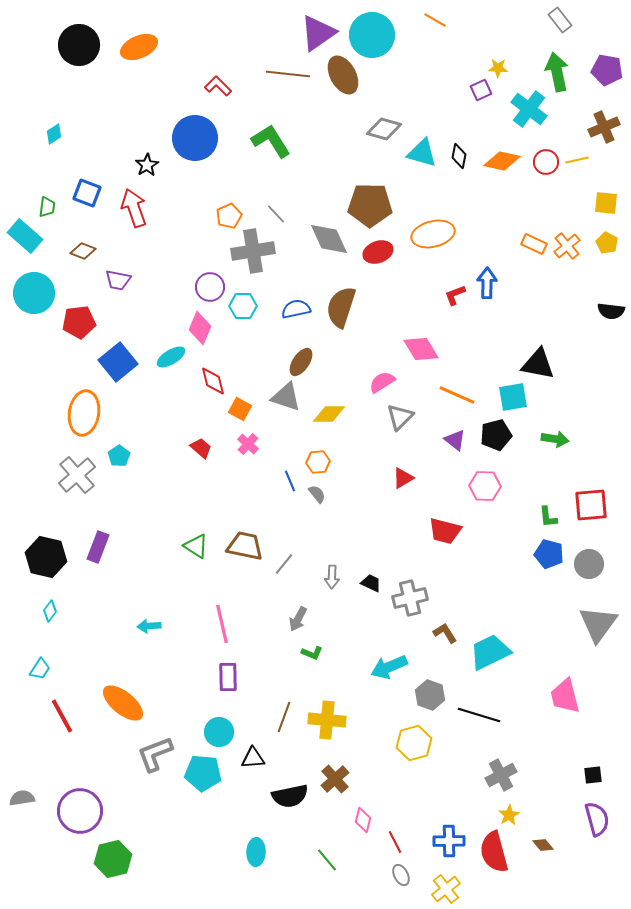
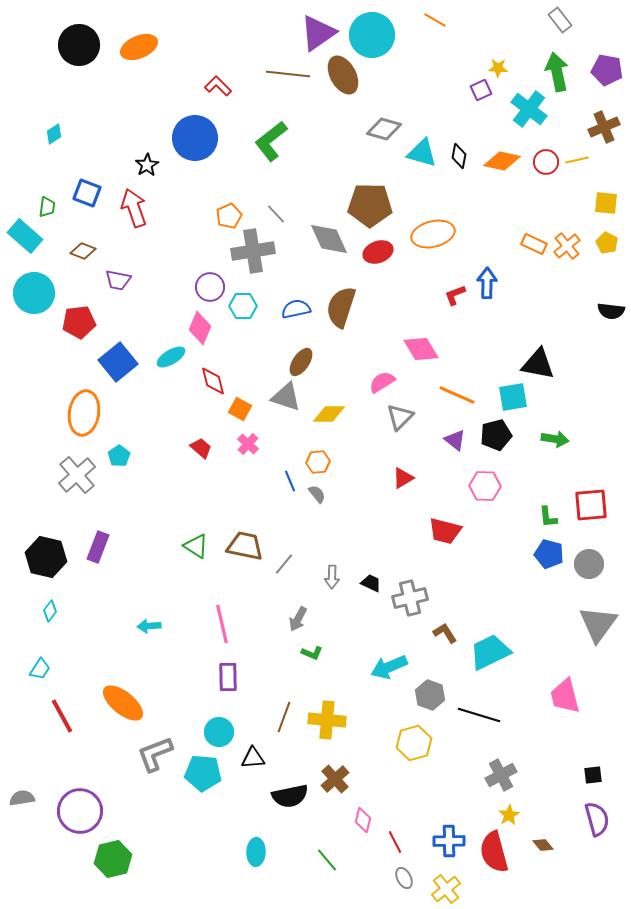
green L-shape at (271, 141): rotated 96 degrees counterclockwise
gray ellipse at (401, 875): moved 3 px right, 3 px down
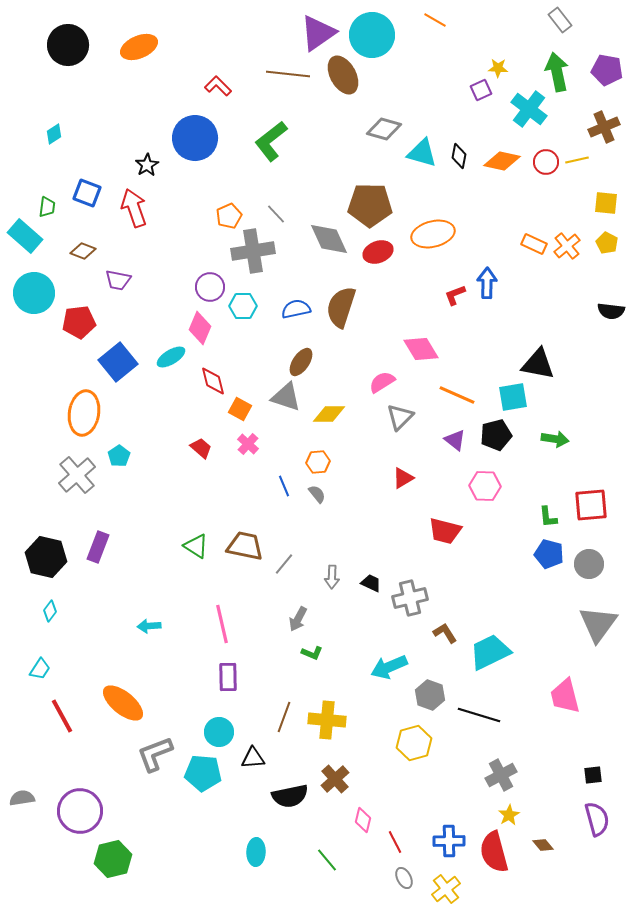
black circle at (79, 45): moved 11 px left
blue line at (290, 481): moved 6 px left, 5 px down
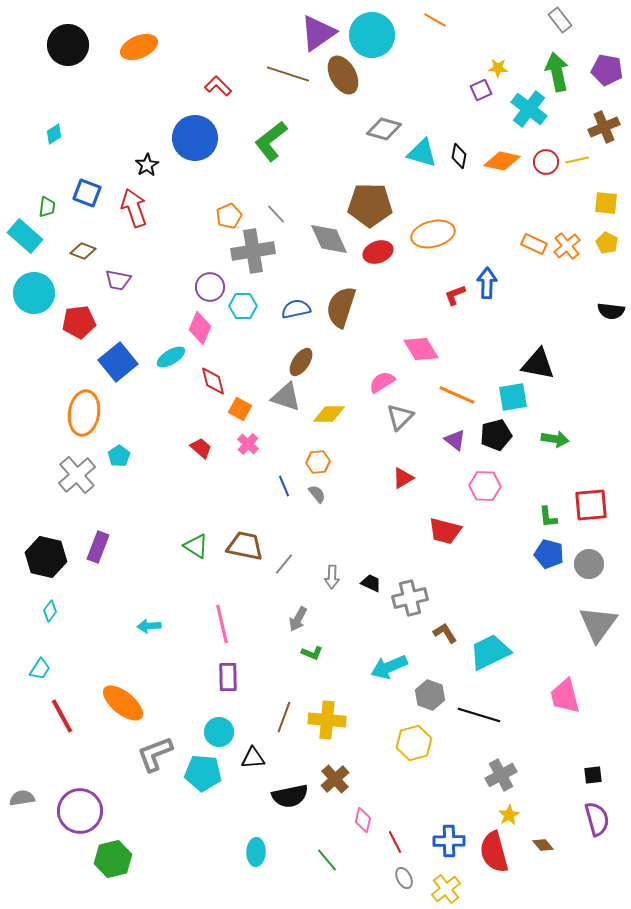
brown line at (288, 74): rotated 12 degrees clockwise
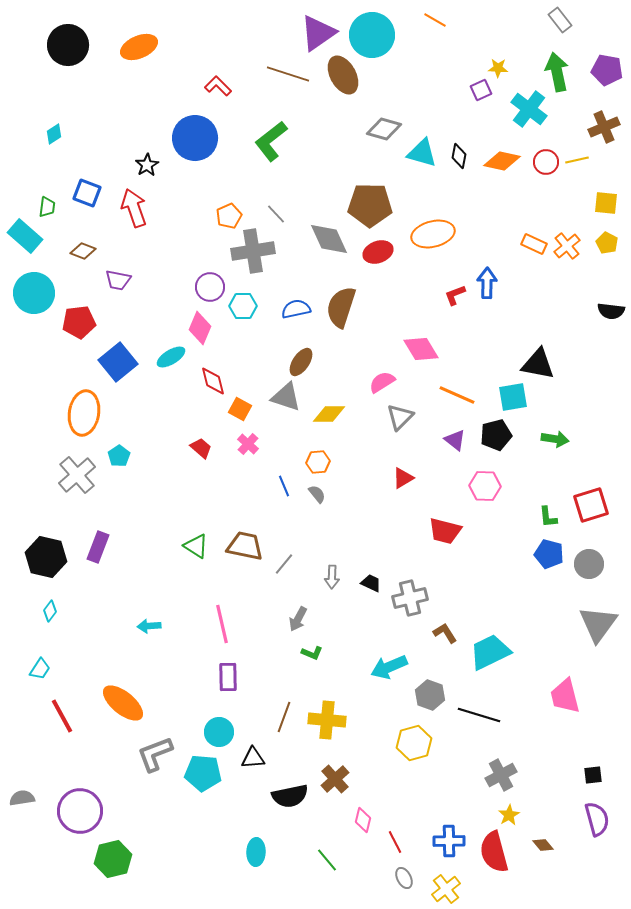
red square at (591, 505): rotated 12 degrees counterclockwise
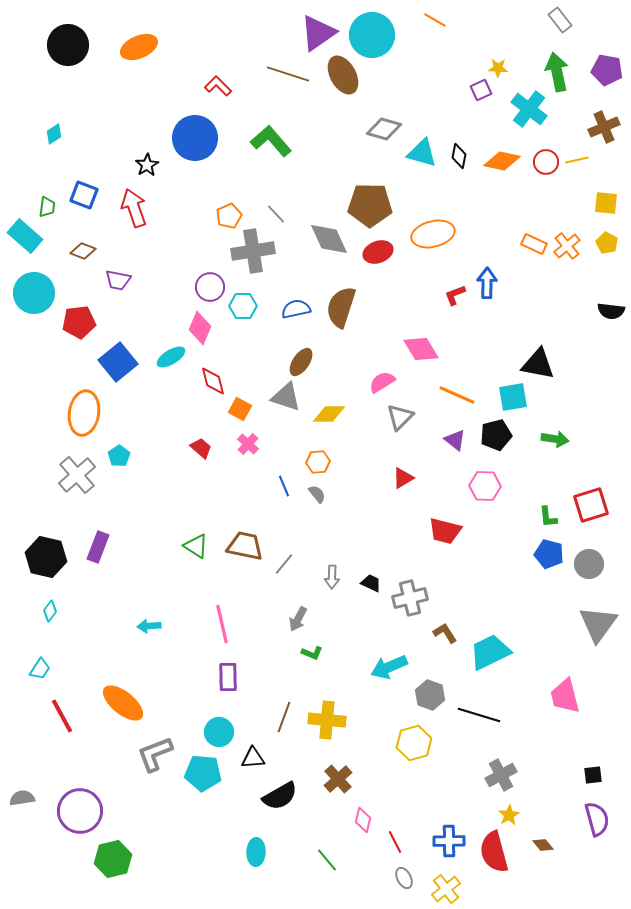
green L-shape at (271, 141): rotated 87 degrees clockwise
blue square at (87, 193): moved 3 px left, 2 px down
brown cross at (335, 779): moved 3 px right
black semicircle at (290, 796): moved 10 px left; rotated 18 degrees counterclockwise
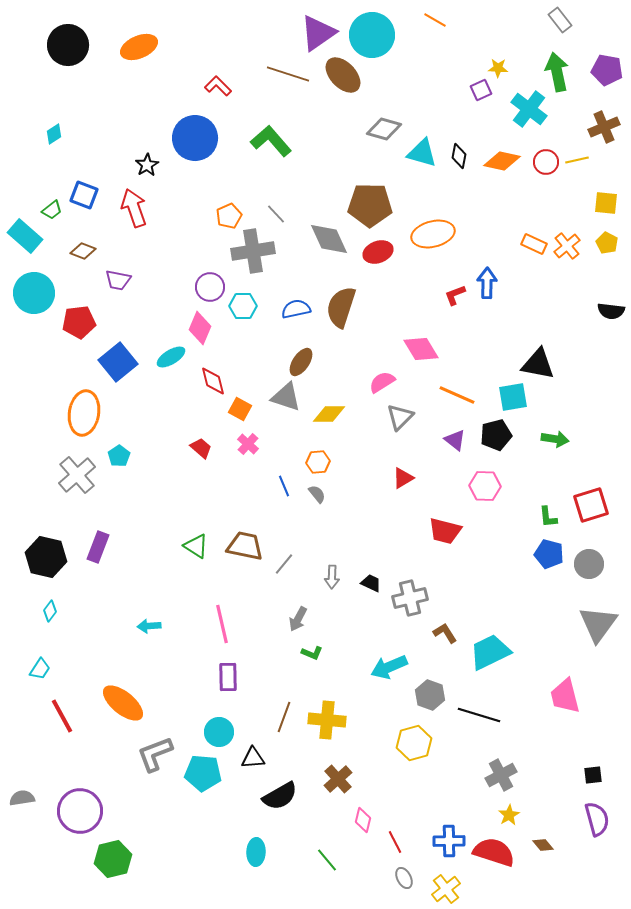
brown ellipse at (343, 75): rotated 15 degrees counterclockwise
green trapezoid at (47, 207): moved 5 px right, 3 px down; rotated 45 degrees clockwise
red semicircle at (494, 852): rotated 123 degrees clockwise
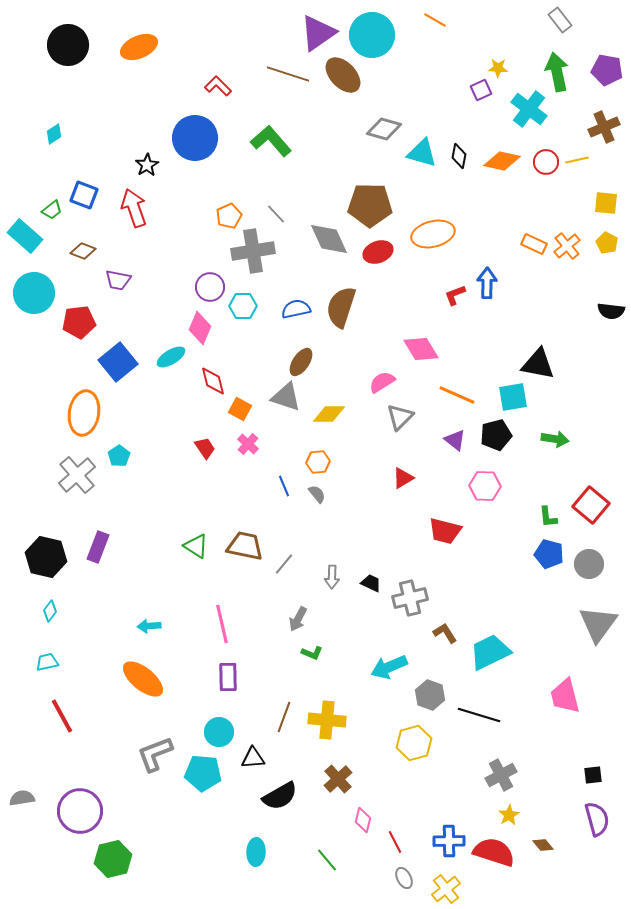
red trapezoid at (201, 448): moved 4 px right; rotated 15 degrees clockwise
red square at (591, 505): rotated 33 degrees counterclockwise
cyan trapezoid at (40, 669): moved 7 px right, 7 px up; rotated 135 degrees counterclockwise
orange ellipse at (123, 703): moved 20 px right, 24 px up
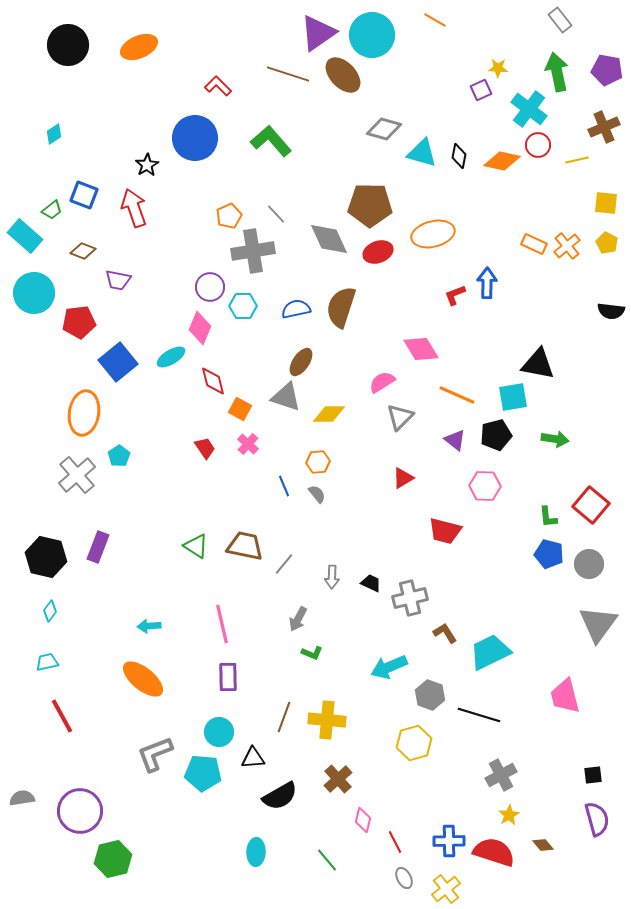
red circle at (546, 162): moved 8 px left, 17 px up
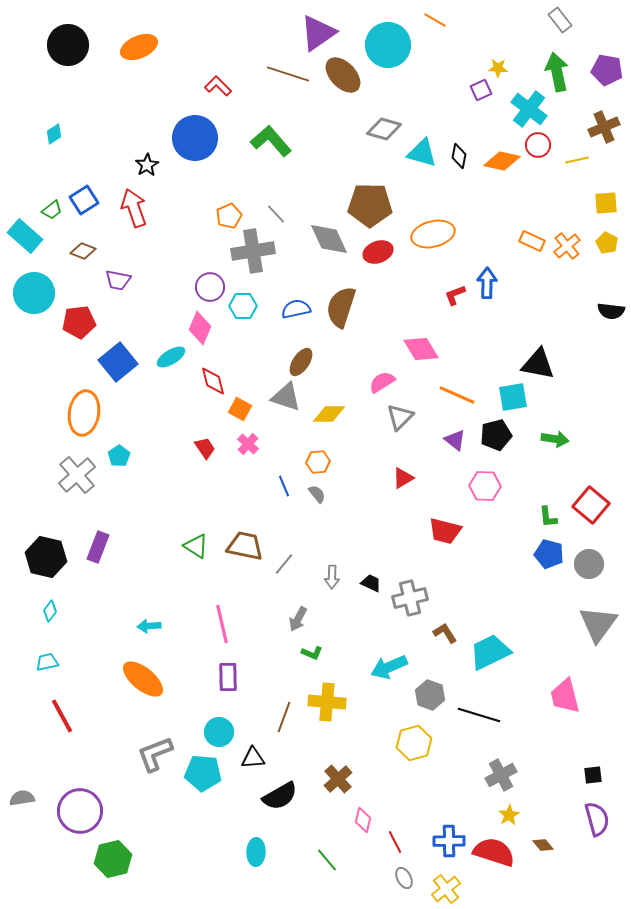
cyan circle at (372, 35): moved 16 px right, 10 px down
blue square at (84, 195): moved 5 px down; rotated 36 degrees clockwise
yellow square at (606, 203): rotated 10 degrees counterclockwise
orange rectangle at (534, 244): moved 2 px left, 3 px up
yellow cross at (327, 720): moved 18 px up
